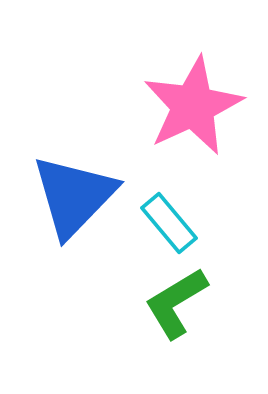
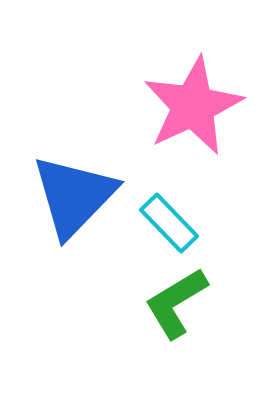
cyan rectangle: rotated 4 degrees counterclockwise
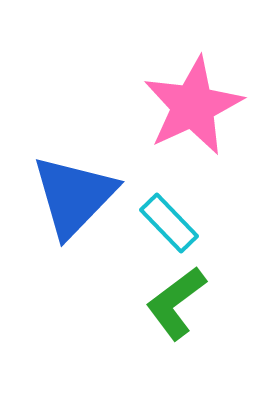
green L-shape: rotated 6 degrees counterclockwise
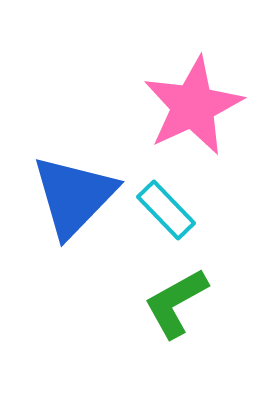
cyan rectangle: moved 3 px left, 13 px up
green L-shape: rotated 8 degrees clockwise
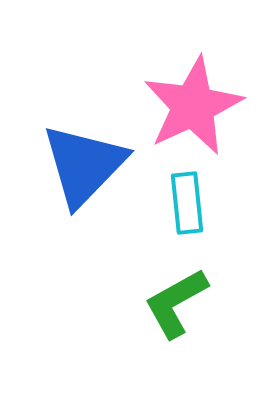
blue triangle: moved 10 px right, 31 px up
cyan rectangle: moved 21 px right, 7 px up; rotated 38 degrees clockwise
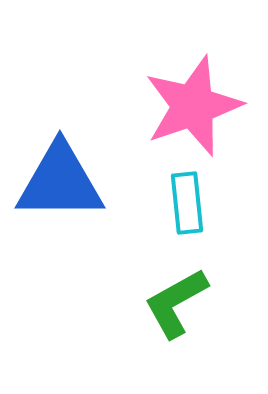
pink star: rotated 6 degrees clockwise
blue triangle: moved 24 px left, 17 px down; rotated 46 degrees clockwise
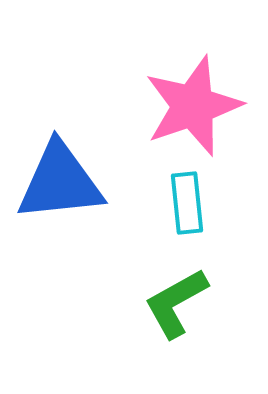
blue triangle: rotated 6 degrees counterclockwise
